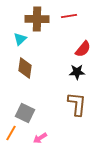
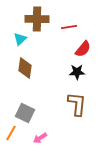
red line: moved 11 px down
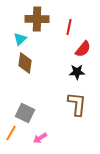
red line: rotated 70 degrees counterclockwise
brown diamond: moved 5 px up
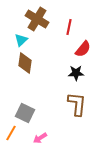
brown cross: rotated 30 degrees clockwise
cyan triangle: moved 1 px right, 1 px down
black star: moved 1 px left, 1 px down
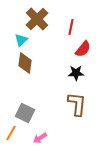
brown cross: rotated 15 degrees clockwise
red line: moved 2 px right
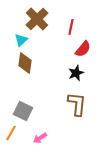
black star: rotated 21 degrees counterclockwise
gray square: moved 2 px left, 2 px up
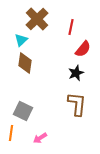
orange line: rotated 21 degrees counterclockwise
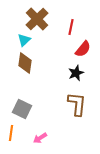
cyan triangle: moved 3 px right
gray square: moved 1 px left, 2 px up
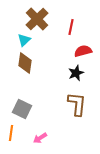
red semicircle: moved 2 px down; rotated 144 degrees counterclockwise
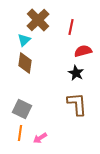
brown cross: moved 1 px right, 1 px down
black star: rotated 21 degrees counterclockwise
brown L-shape: rotated 10 degrees counterclockwise
orange line: moved 9 px right
